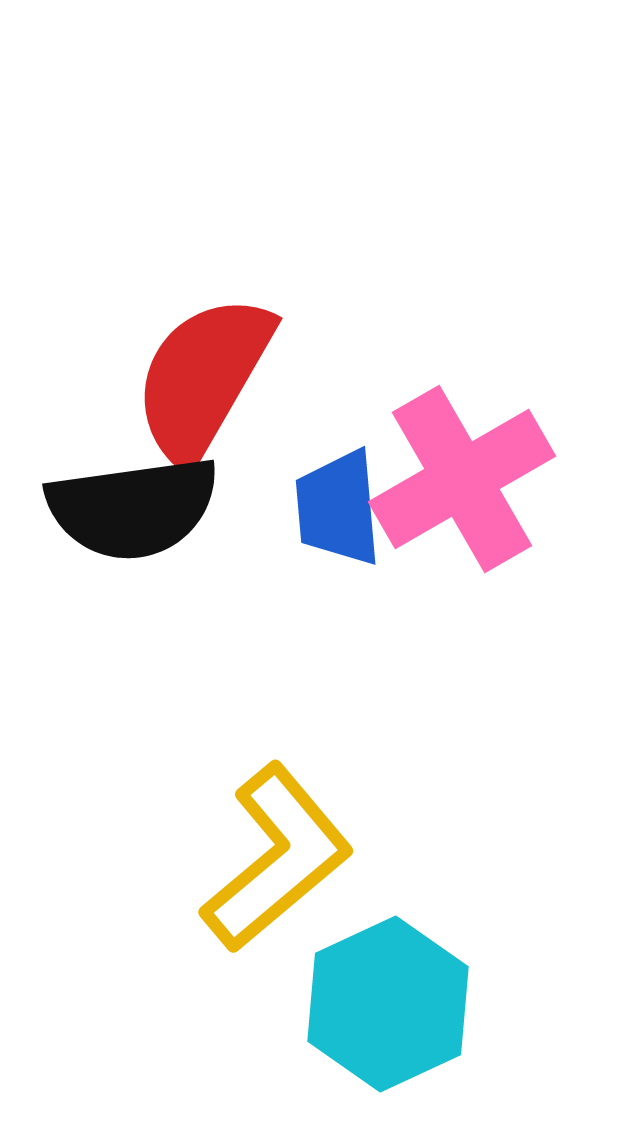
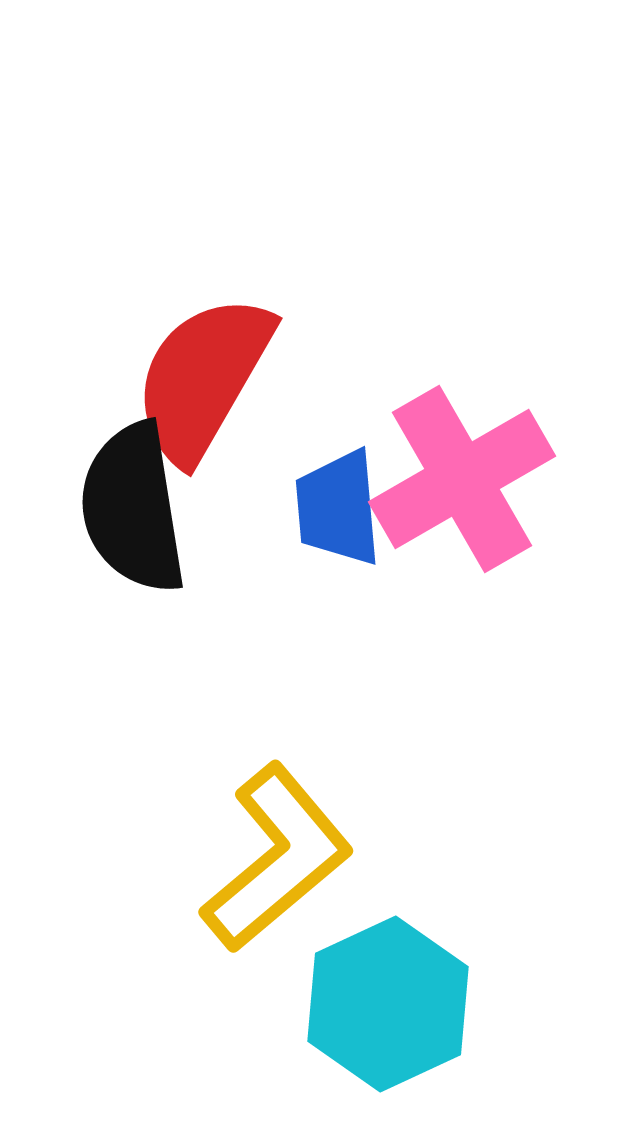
black semicircle: rotated 89 degrees clockwise
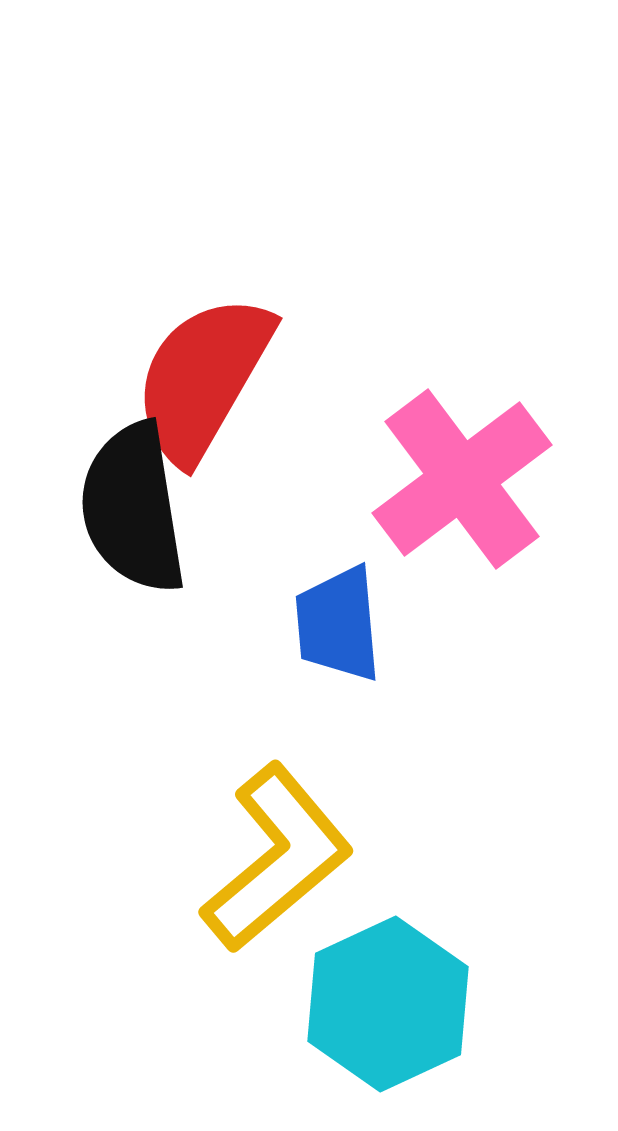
pink cross: rotated 7 degrees counterclockwise
blue trapezoid: moved 116 px down
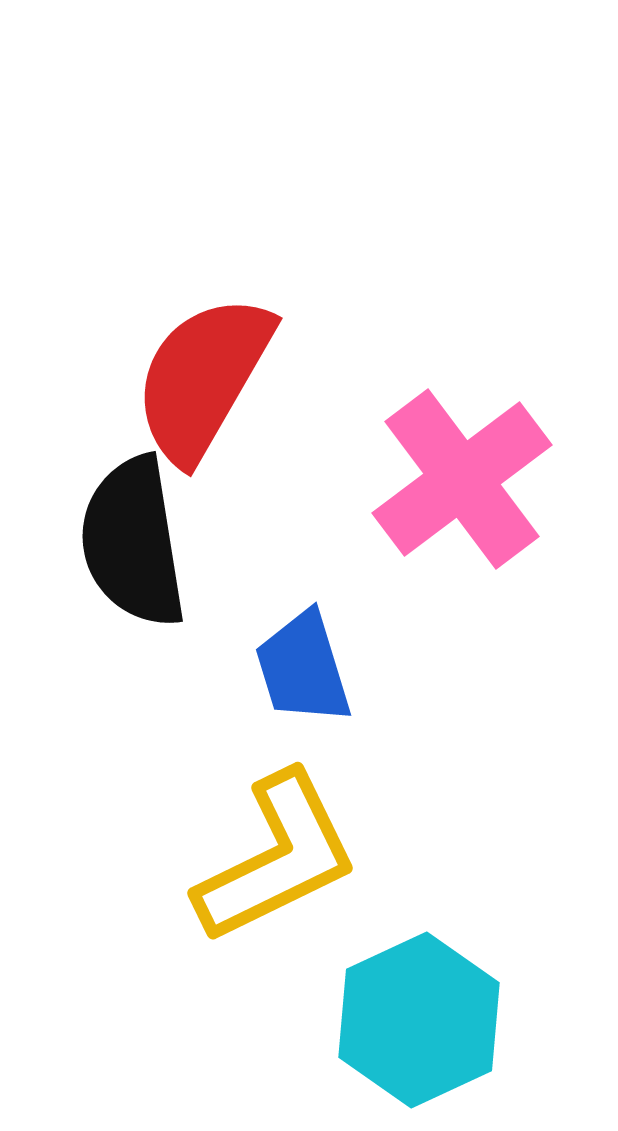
black semicircle: moved 34 px down
blue trapezoid: moved 35 px left, 44 px down; rotated 12 degrees counterclockwise
yellow L-shape: rotated 14 degrees clockwise
cyan hexagon: moved 31 px right, 16 px down
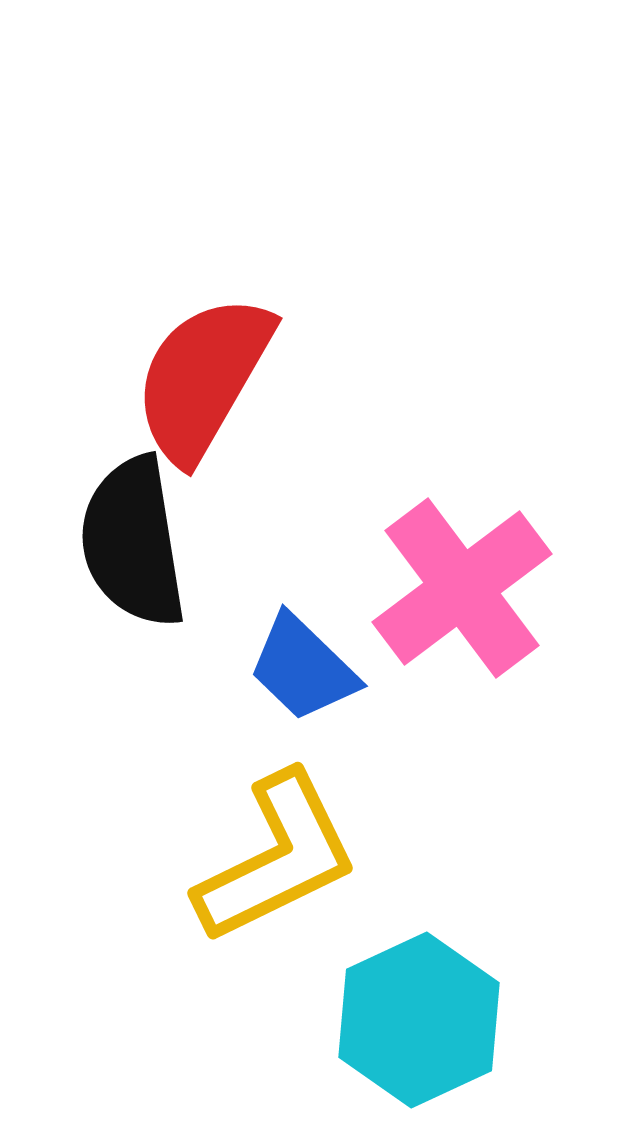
pink cross: moved 109 px down
blue trapezoid: rotated 29 degrees counterclockwise
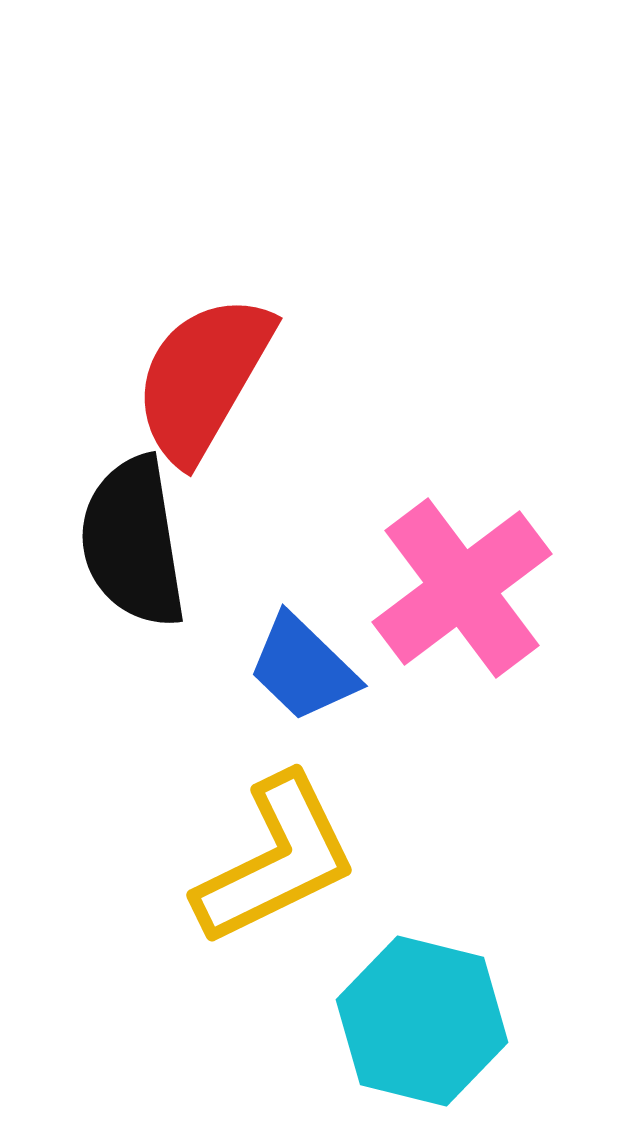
yellow L-shape: moved 1 px left, 2 px down
cyan hexagon: moved 3 px right, 1 px down; rotated 21 degrees counterclockwise
